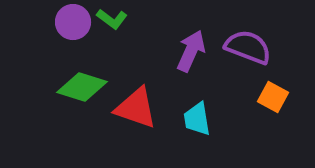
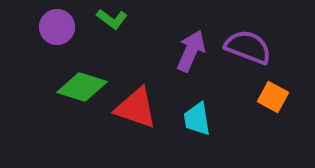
purple circle: moved 16 px left, 5 px down
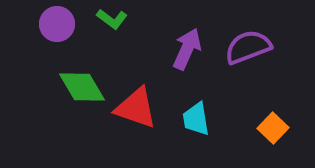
purple circle: moved 3 px up
purple semicircle: rotated 42 degrees counterclockwise
purple arrow: moved 4 px left, 2 px up
green diamond: rotated 42 degrees clockwise
orange square: moved 31 px down; rotated 16 degrees clockwise
cyan trapezoid: moved 1 px left
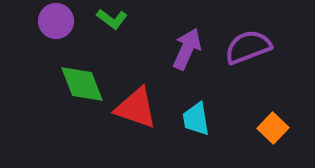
purple circle: moved 1 px left, 3 px up
green diamond: moved 3 px up; rotated 9 degrees clockwise
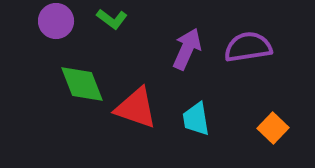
purple semicircle: rotated 12 degrees clockwise
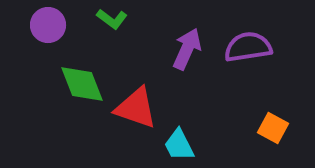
purple circle: moved 8 px left, 4 px down
cyan trapezoid: moved 17 px left, 26 px down; rotated 18 degrees counterclockwise
orange square: rotated 16 degrees counterclockwise
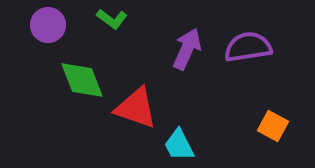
green diamond: moved 4 px up
orange square: moved 2 px up
